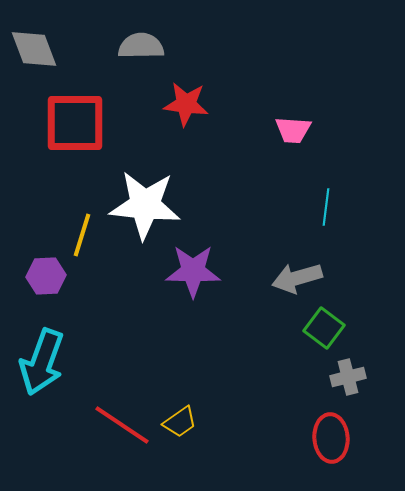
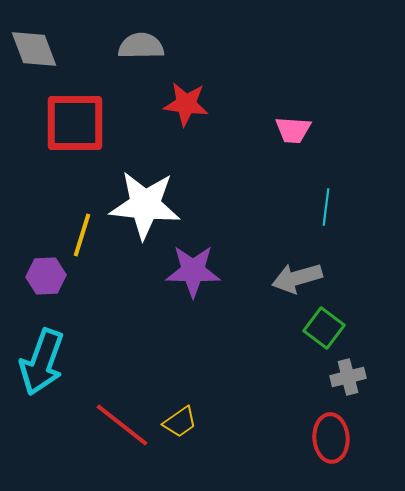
red line: rotated 4 degrees clockwise
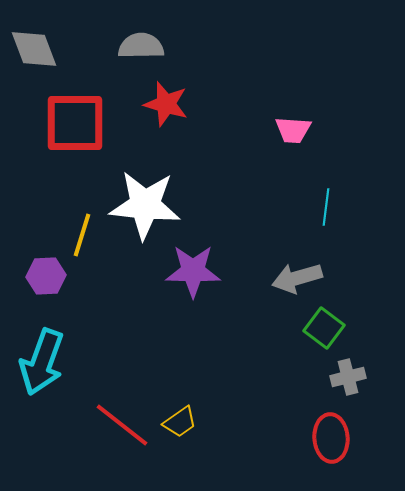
red star: moved 20 px left; rotated 9 degrees clockwise
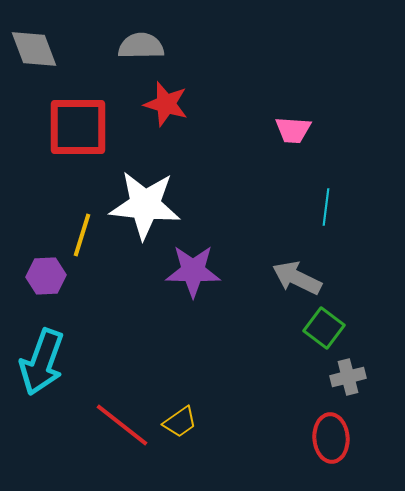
red square: moved 3 px right, 4 px down
gray arrow: rotated 42 degrees clockwise
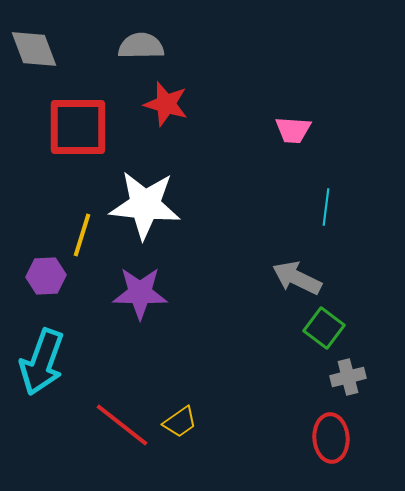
purple star: moved 53 px left, 22 px down
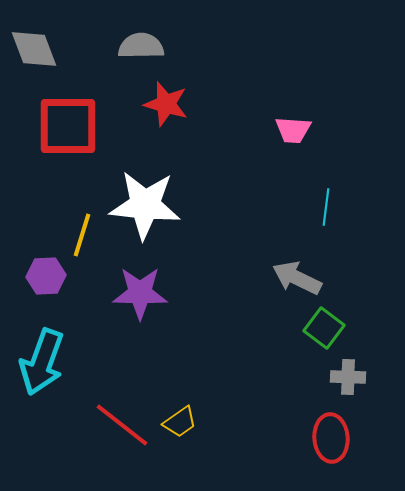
red square: moved 10 px left, 1 px up
gray cross: rotated 16 degrees clockwise
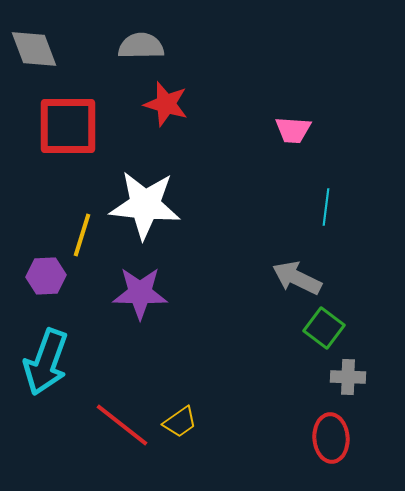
cyan arrow: moved 4 px right
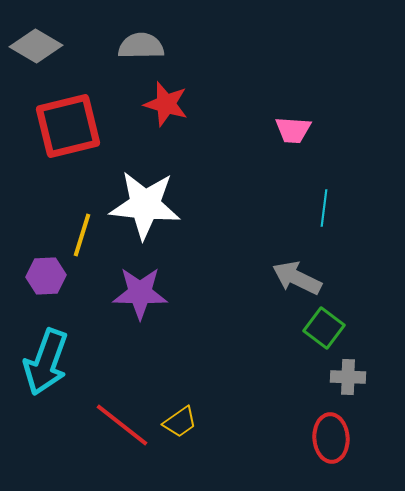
gray diamond: moved 2 px right, 3 px up; rotated 39 degrees counterclockwise
red square: rotated 14 degrees counterclockwise
cyan line: moved 2 px left, 1 px down
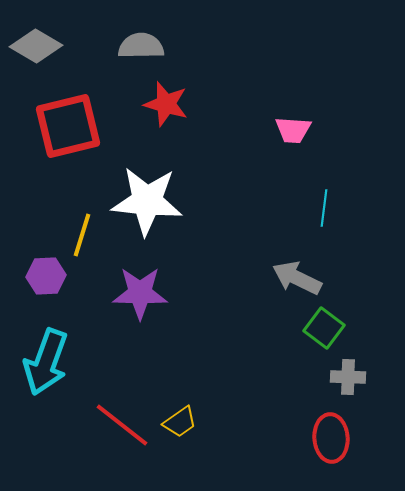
white star: moved 2 px right, 4 px up
